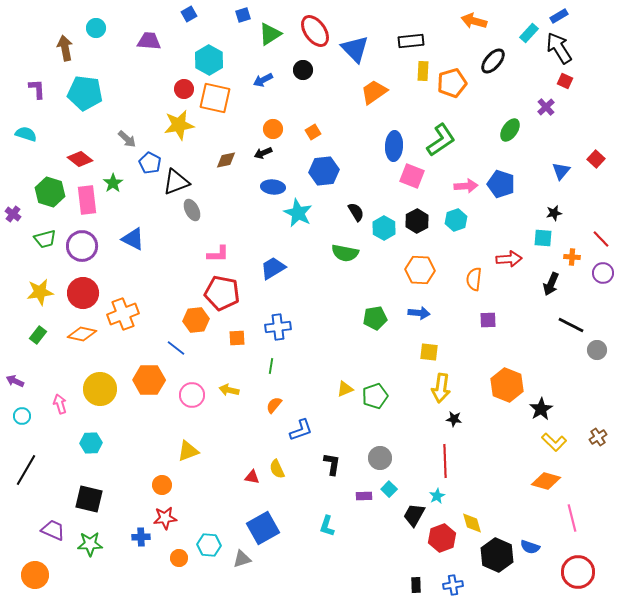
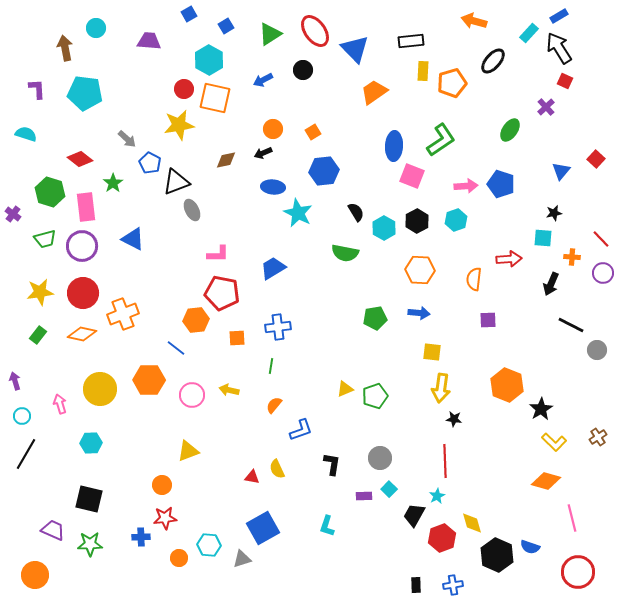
blue square at (243, 15): moved 17 px left, 11 px down; rotated 14 degrees counterclockwise
pink rectangle at (87, 200): moved 1 px left, 7 px down
yellow square at (429, 352): moved 3 px right
purple arrow at (15, 381): rotated 48 degrees clockwise
black line at (26, 470): moved 16 px up
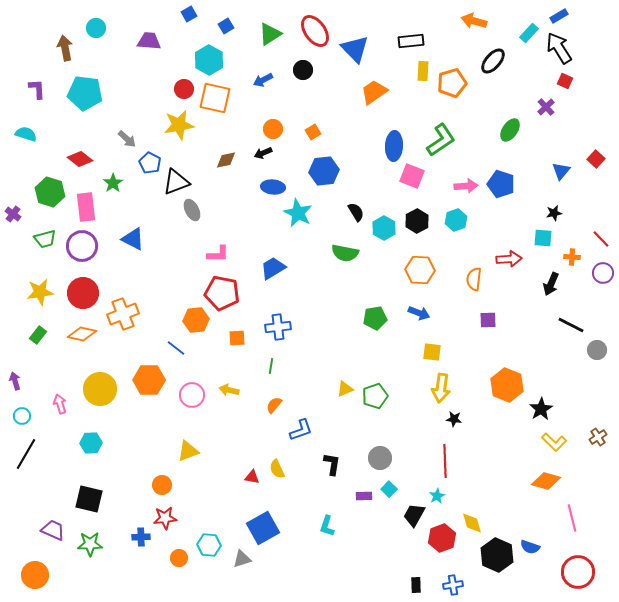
blue arrow at (419, 313): rotated 15 degrees clockwise
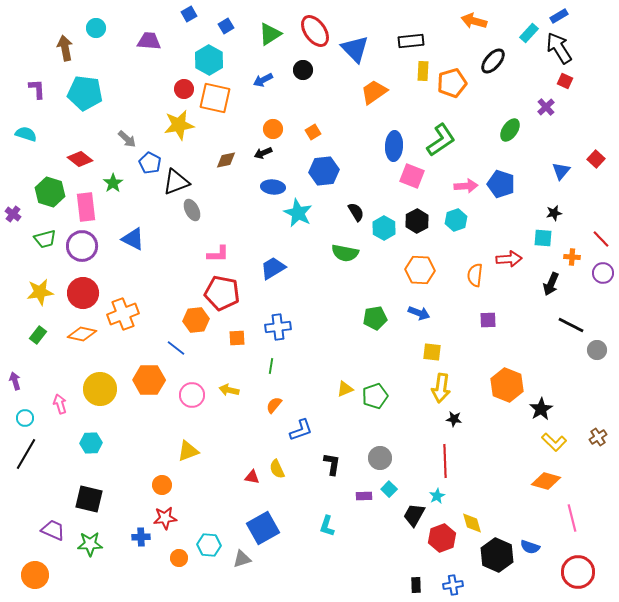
orange semicircle at (474, 279): moved 1 px right, 4 px up
cyan circle at (22, 416): moved 3 px right, 2 px down
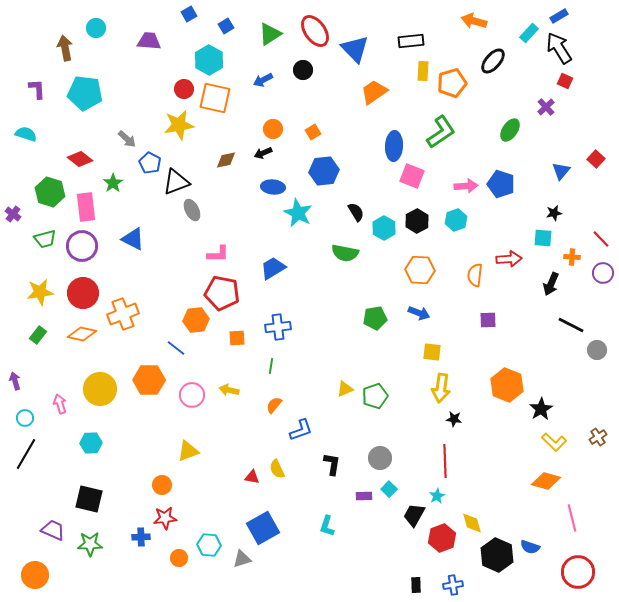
green L-shape at (441, 140): moved 8 px up
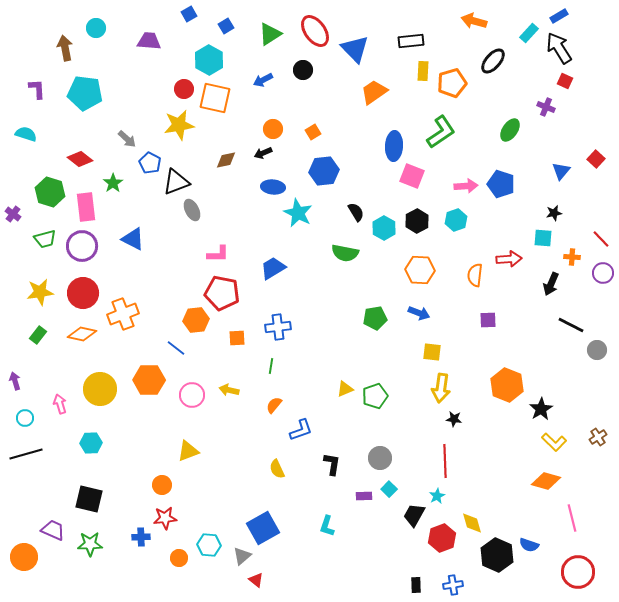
purple cross at (546, 107): rotated 24 degrees counterclockwise
black line at (26, 454): rotated 44 degrees clockwise
red triangle at (252, 477): moved 4 px right, 103 px down; rotated 28 degrees clockwise
blue semicircle at (530, 547): moved 1 px left, 2 px up
gray triangle at (242, 559): moved 3 px up; rotated 24 degrees counterclockwise
orange circle at (35, 575): moved 11 px left, 18 px up
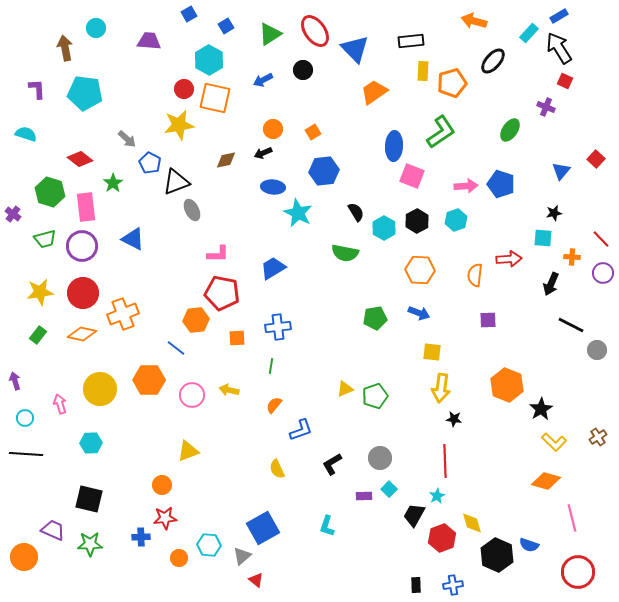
black line at (26, 454): rotated 20 degrees clockwise
black L-shape at (332, 464): rotated 130 degrees counterclockwise
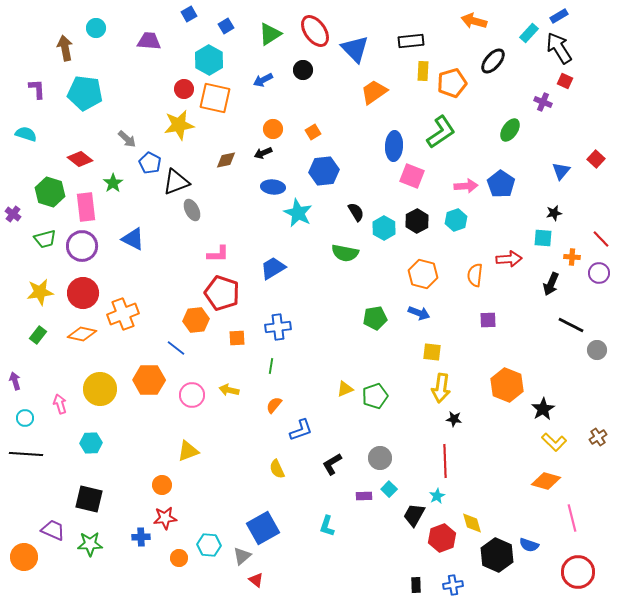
purple cross at (546, 107): moved 3 px left, 5 px up
blue pentagon at (501, 184): rotated 16 degrees clockwise
orange hexagon at (420, 270): moved 3 px right, 4 px down; rotated 12 degrees clockwise
purple circle at (603, 273): moved 4 px left
red pentagon at (222, 293): rotated 8 degrees clockwise
black star at (541, 409): moved 2 px right
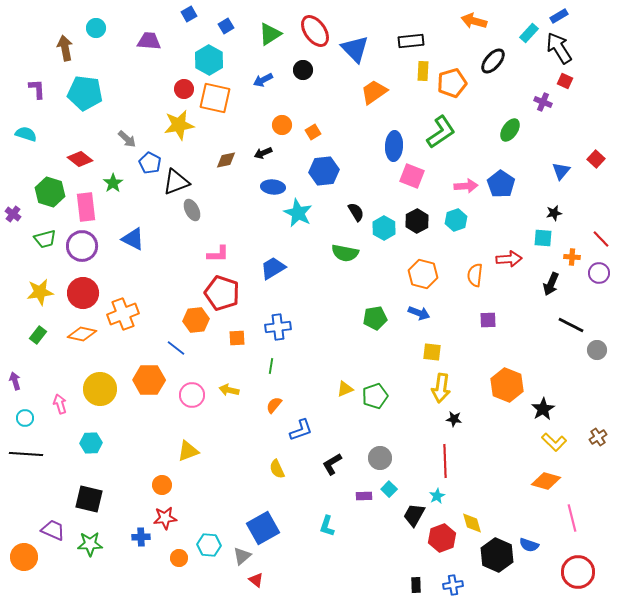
orange circle at (273, 129): moved 9 px right, 4 px up
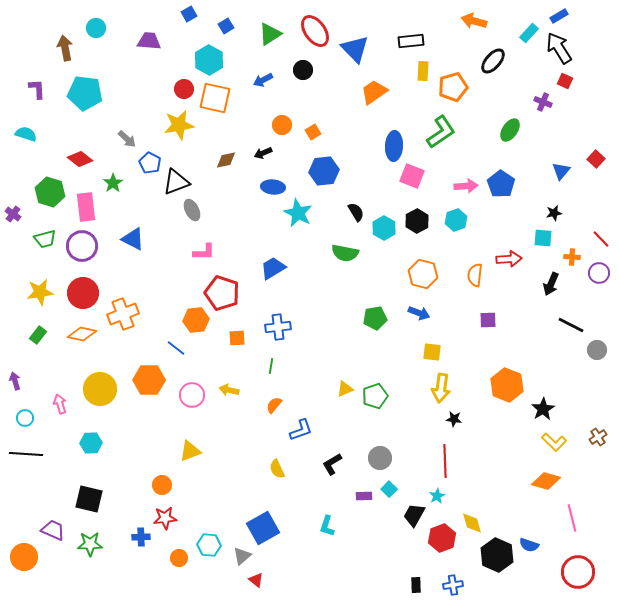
orange pentagon at (452, 83): moved 1 px right, 4 px down
pink L-shape at (218, 254): moved 14 px left, 2 px up
yellow triangle at (188, 451): moved 2 px right
